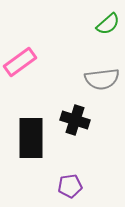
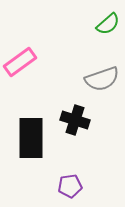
gray semicircle: rotated 12 degrees counterclockwise
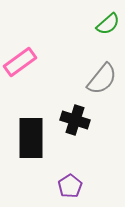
gray semicircle: rotated 32 degrees counterclockwise
purple pentagon: rotated 25 degrees counterclockwise
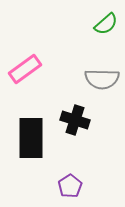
green semicircle: moved 2 px left
pink rectangle: moved 5 px right, 7 px down
gray semicircle: rotated 52 degrees clockwise
